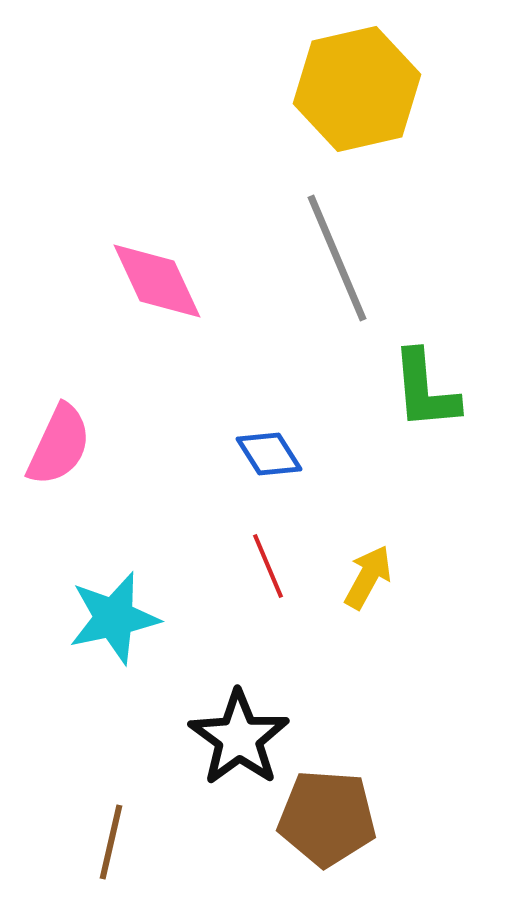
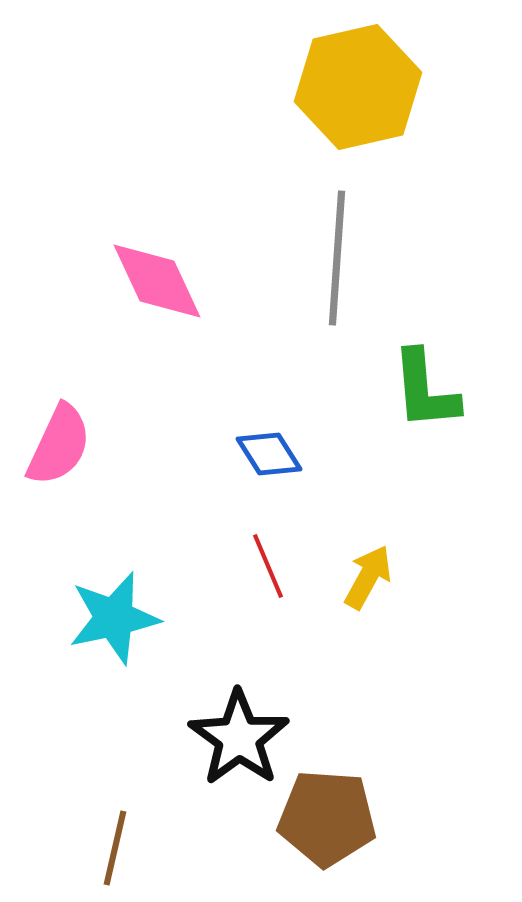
yellow hexagon: moved 1 px right, 2 px up
gray line: rotated 27 degrees clockwise
brown line: moved 4 px right, 6 px down
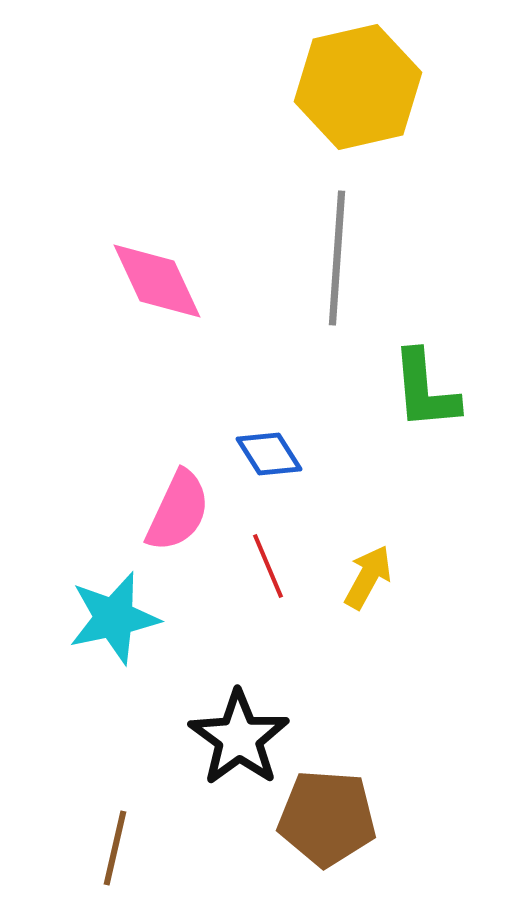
pink semicircle: moved 119 px right, 66 px down
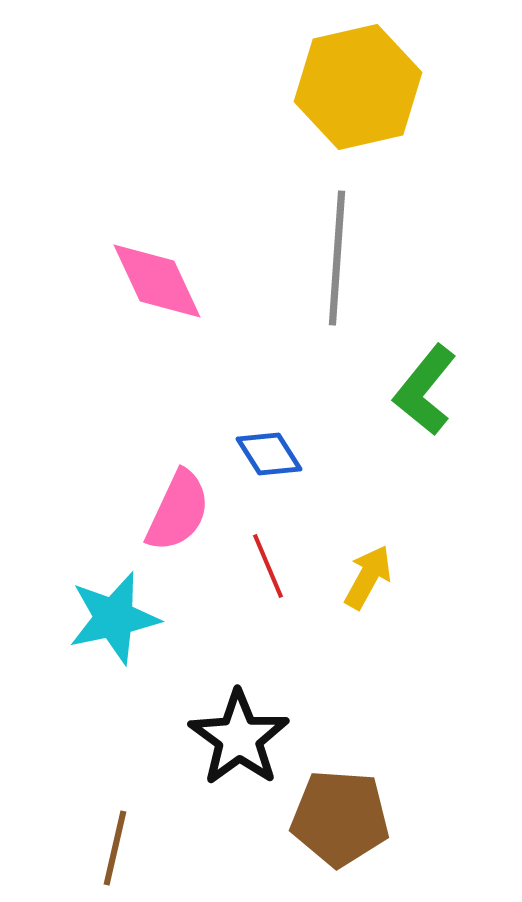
green L-shape: rotated 44 degrees clockwise
brown pentagon: moved 13 px right
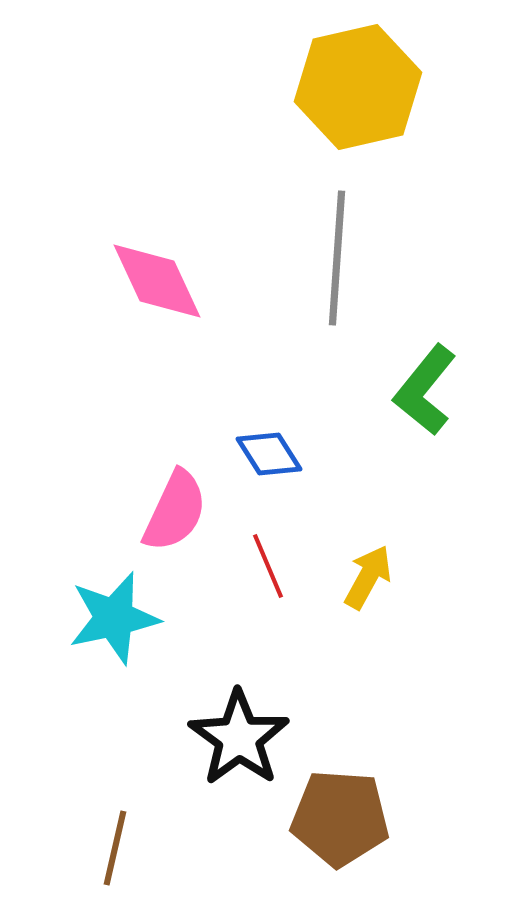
pink semicircle: moved 3 px left
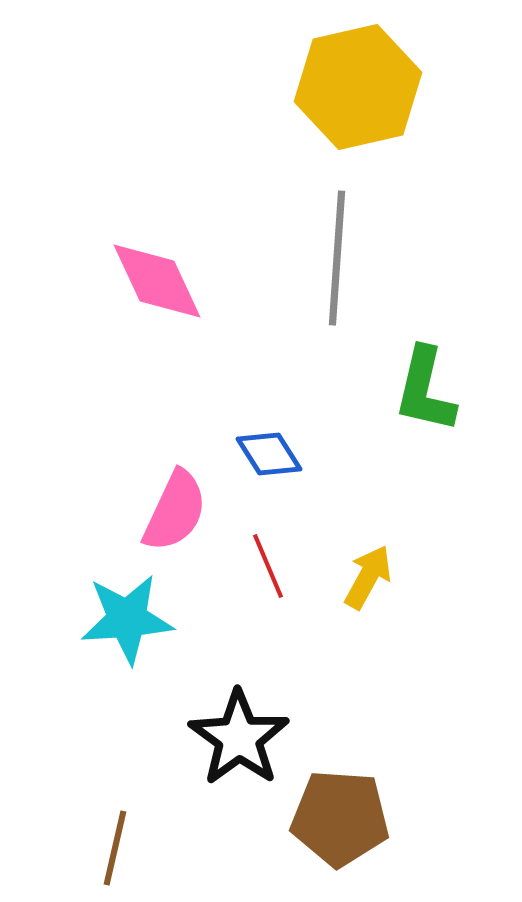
green L-shape: rotated 26 degrees counterclockwise
cyan star: moved 13 px right, 1 px down; rotated 8 degrees clockwise
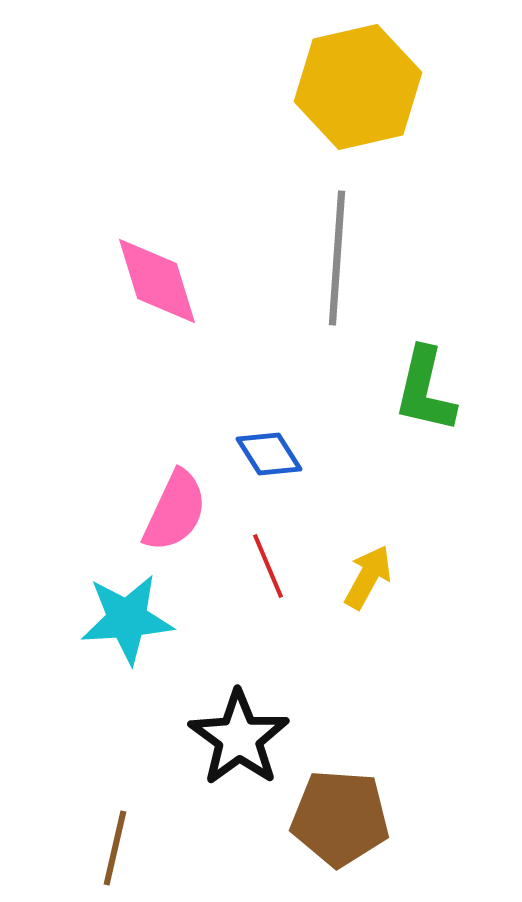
pink diamond: rotated 8 degrees clockwise
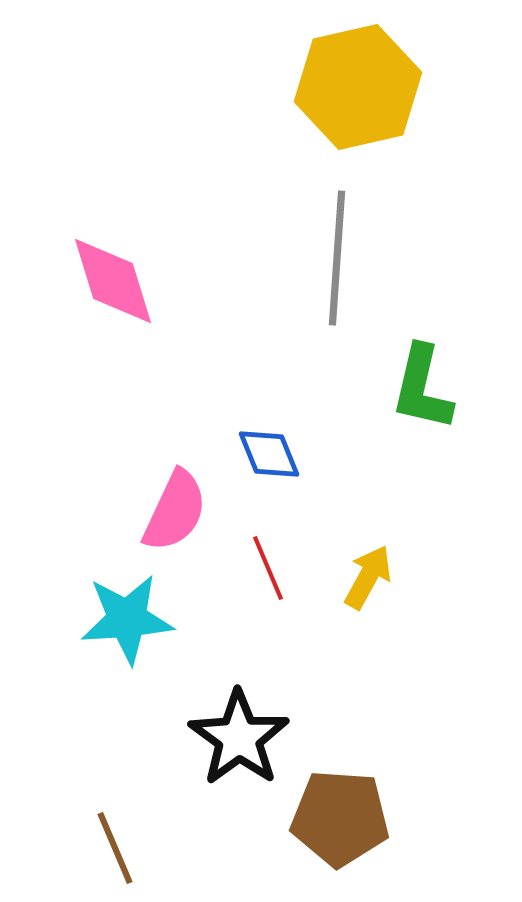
pink diamond: moved 44 px left
green L-shape: moved 3 px left, 2 px up
blue diamond: rotated 10 degrees clockwise
red line: moved 2 px down
brown line: rotated 36 degrees counterclockwise
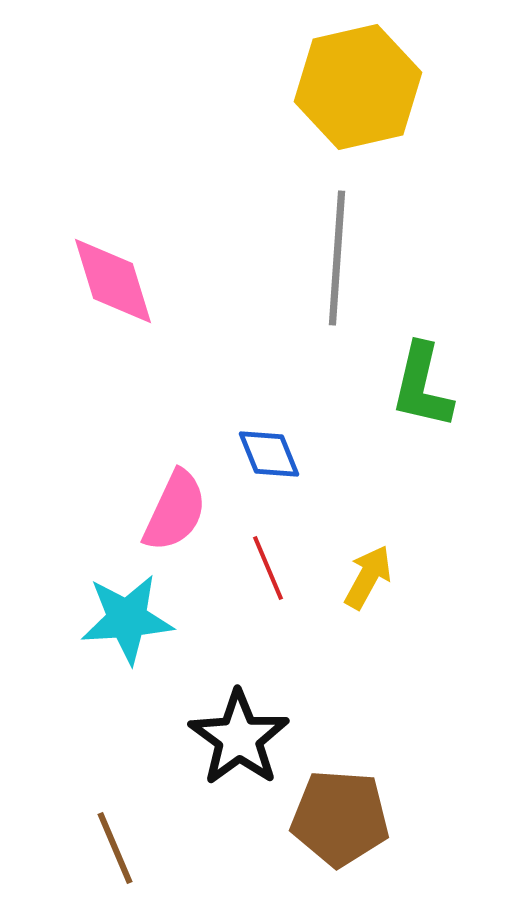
green L-shape: moved 2 px up
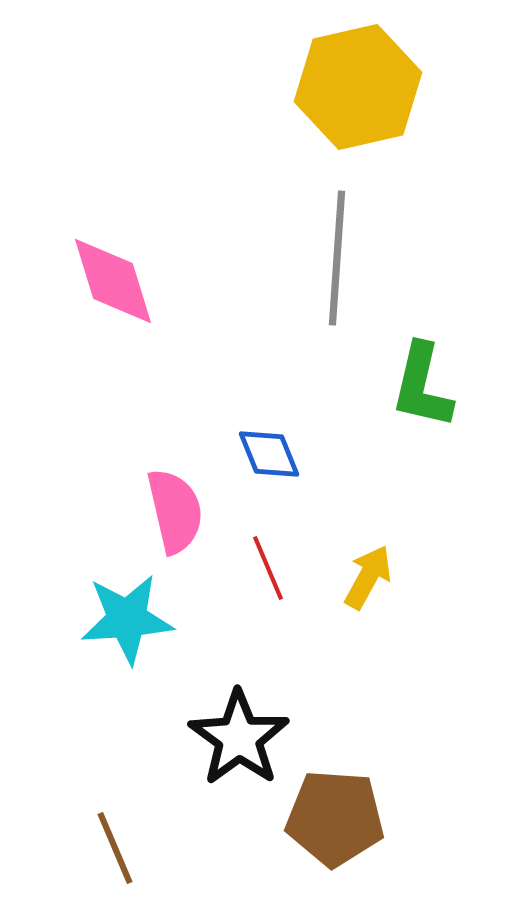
pink semicircle: rotated 38 degrees counterclockwise
brown pentagon: moved 5 px left
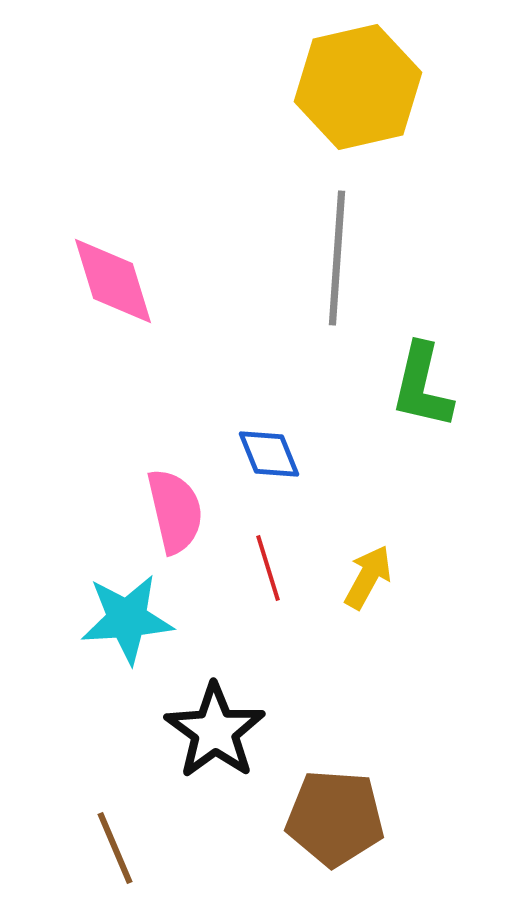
red line: rotated 6 degrees clockwise
black star: moved 24 px left, 7 px up
